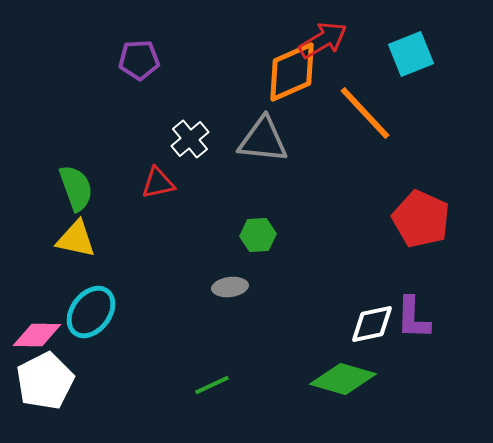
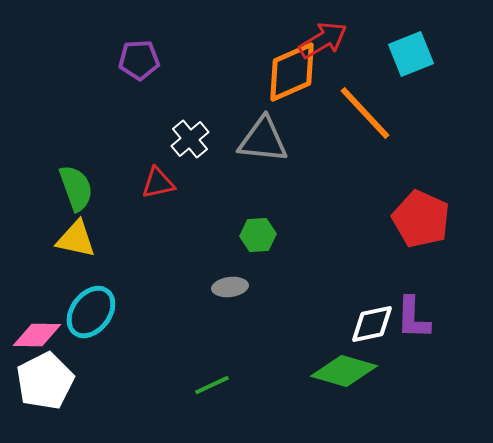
green diamond: moved 1 px right, 8 px up
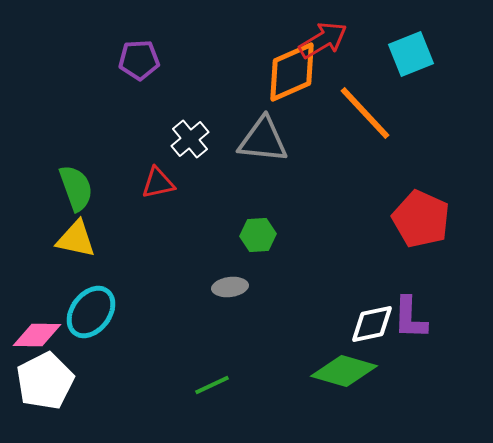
purple L-shape: moved 3 px left
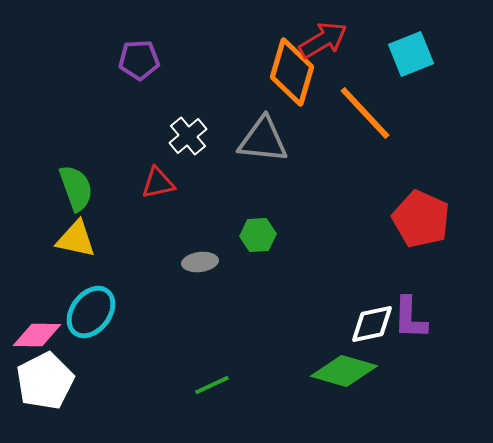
orange diamond: rotated 50 degrees counterclockwise
white cross: moved 2 px left, 3 px up
gray ellipse: moved 30 px left, 25 px up
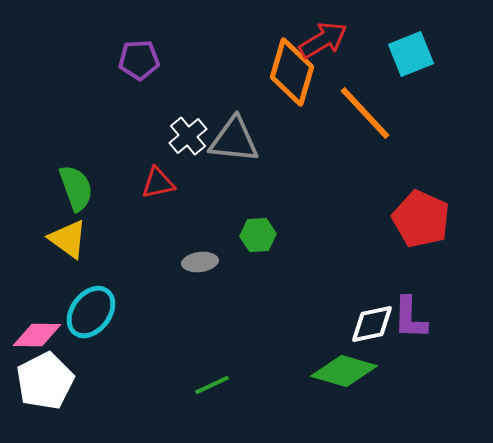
gray triangle: moved 29 px left
yellow triangle: moved 8 px left; rotated 24 degrees clockwise
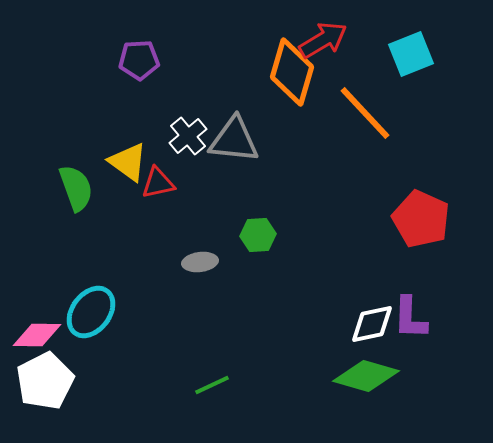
yellow triangle: moved 60 px right, 77 px up
green diamond: moved 22 px right, 5 px down
